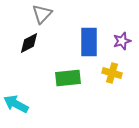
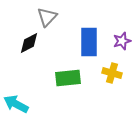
gray triangle: moved 5 px right, 3 px down
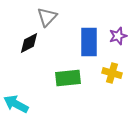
purple star: moved 4 px left, 5 px up
